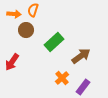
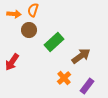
brown circle: moved 3 px right
orange cross: moved 2 px right
purple rectangle: moved 4 px right, 1 px up
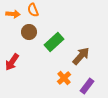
orange semicircle: rotated 40 degrees counterclockwise
orange arrow: moved 1 px left
brown circle: moved 2 px down
brown arrow: rotated 12 degrees counterclockwise
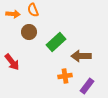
green rectangle: moved 2 px right
brown arrow: rotated 132 degrees counterclockwise
red arrow: rotated 72 degrees counterclockwise
orange cross: moved 1 px right, 2 px up; rotated 32 degrees clockwise
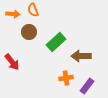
orange cross: moved 1 px right, 2 px down
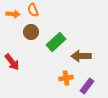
brown circle: moved 2 px right
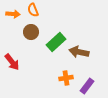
brown arrow: moved 2 px left, 4 px up; rotated 12 degrees clockwise
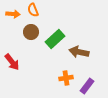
green rectangle: moved 1 px left, 3 px up
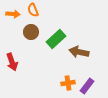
green rectangle: moved 1 px right
red arrow: rotated 18 degrees clockwise
orange cross: moved 2 px right, 5 px down
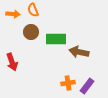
green rectangle: rotated 42 degrees clockwise
